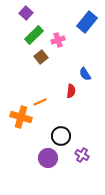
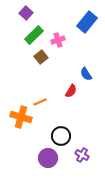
blue semicircle: moved 1 px right
red semicircle: rotated 24 degrees clockwise
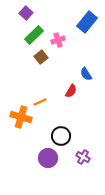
purple cross: moved 1 px right, 2 px down
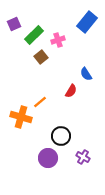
purple square: moved 12 px left, 11 px down; rotated 24 degrees clockwise
orange line: rotated 16 degrees counterclockwise
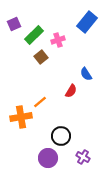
orange cross: rotated 25 degrees counterclockwise
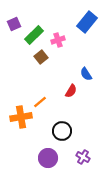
black circle: moved 1 px right, 5 px up
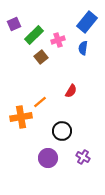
blue semicircle: moved 3 px left, 26 px up; rotated 40 degrees clockwise
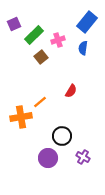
black circle: moved 5 px down
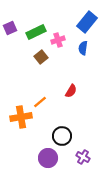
purple square: moved 4 px left, 4 px down
green rectangle: moved 2 px right, 3 px up; rotated 18 degrees clockwise
